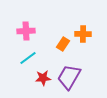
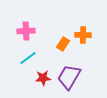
orange cross: moved 1 px down
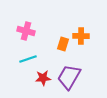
pink cross: rotated 18 degrees clockwise
orange cross: moved 2 px left, 1 px down
orange rectangle: rotated 16 degrees counterclockwise
cyan line: moved 1 px down; rotated 18 degrees clockwise
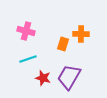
orange cross: moved 2 px up
red star: rotated 21 degrees clockwise
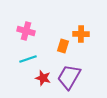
orange rectangle: moved 2 px down
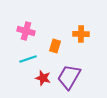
orange rectangle: moved 8 px left
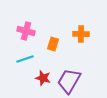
orange rectangle: moved 2 px left, 2 px up
cyan line: moved 3 px left
purple trapezoid: moved 4 px down
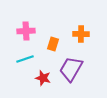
pink cross: rotated 18 degrees counterclockwise
purple trapezoid: moved 2 px right, 12 px up
